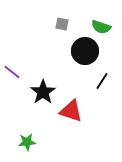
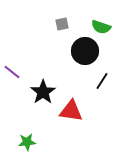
gray square: rotated 24 degrees counterclockwise
red triangle: rotated 10 degrees counterclockwise
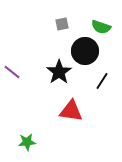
black star: moved 16 px right, 20 px up
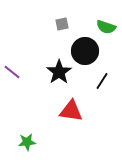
green semicircle: moved 5 px right
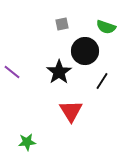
red triangle: rotated 50 degrees clockwise
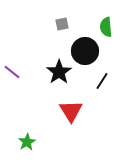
green semicircle: rotated 66 degrees clockwise
green star: rotated 24 degrees counterclockwise
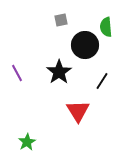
gray square: moved 1 px left, 4 px up
black circle: moved 6 px up
purple line: moved 5 px right, 1 px down; rotated 24 degrees clockwise
red triangle: moved 7 px right
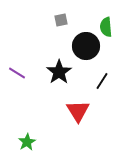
black circle: moved 1 px right, 1 px down
purple line: rotated 30 degrees counterclockwise
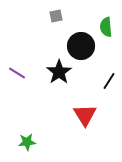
gray square: moved 5 px left, 4 px up
black circle: moved 5 px left
black line: moved 7 px right
red triangle: moved 7 px right, 4 px down
green star: rotated 24 degrees clockwise
